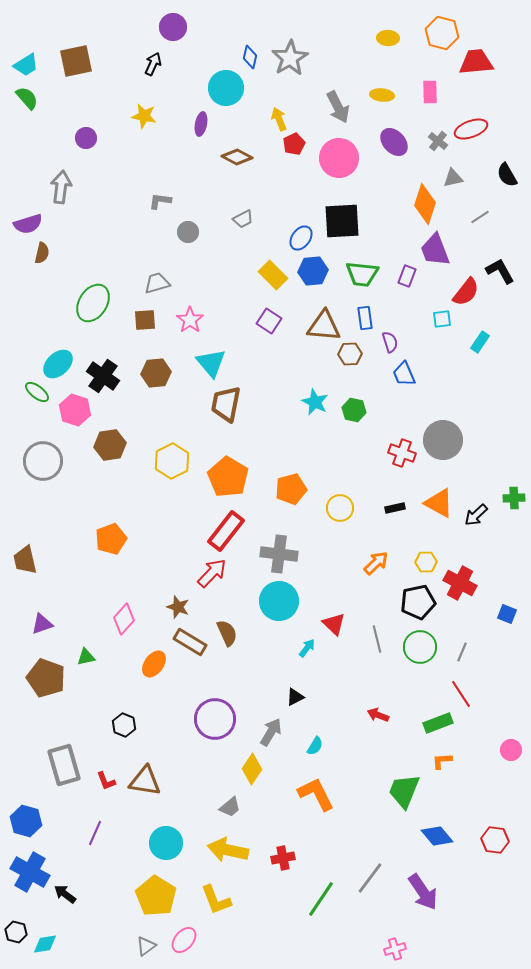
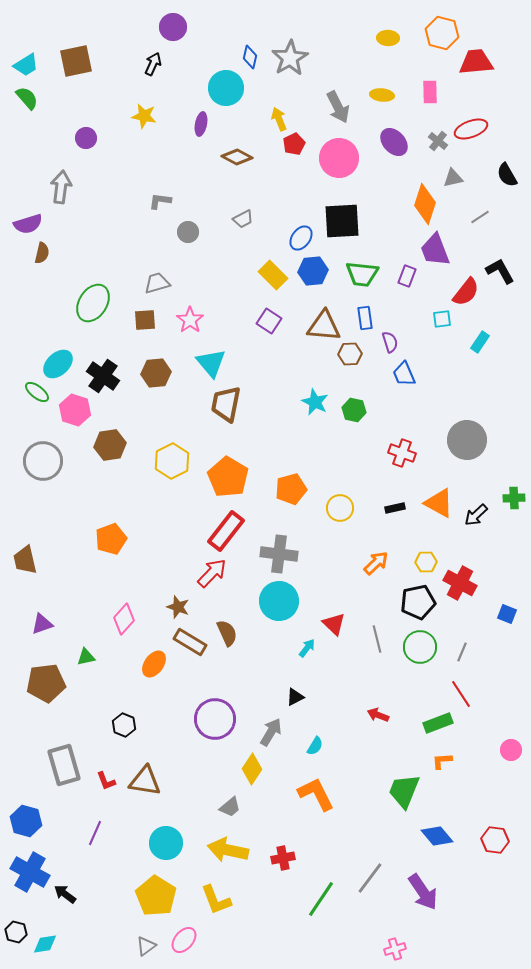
gray circle at (443, 440): moved 24 px right
brown pentagon at (46, 678): moved 5 px down; rotated 27 degrees counterclockwise
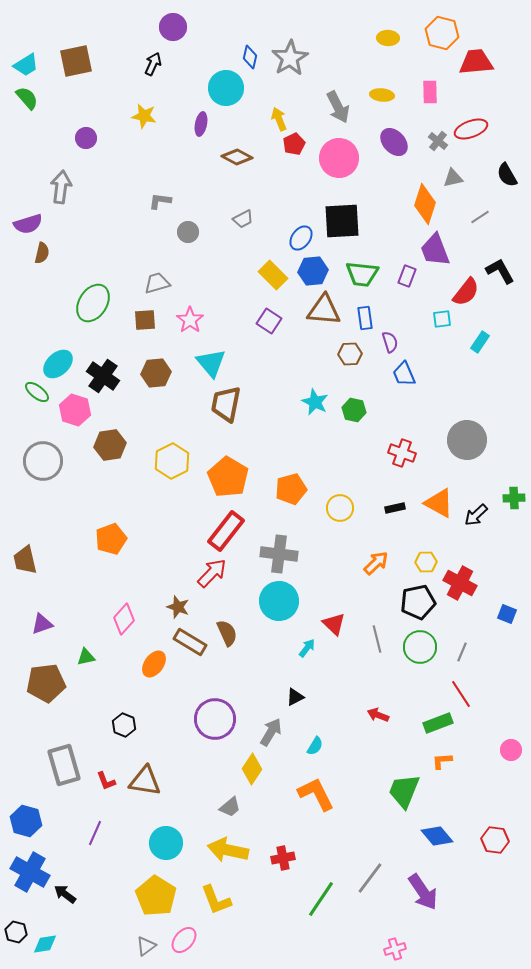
brown triangle at (324, 326): moved 16 px up
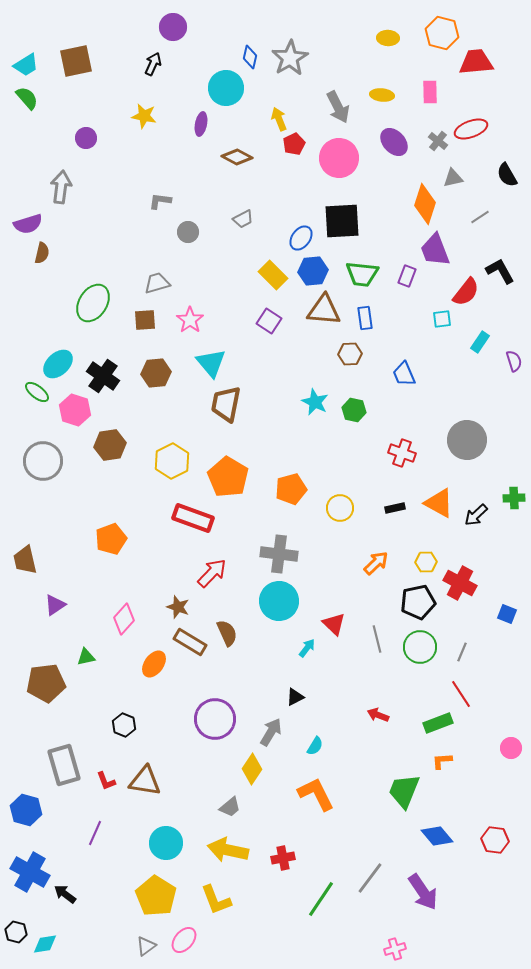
purple semicircle at (390, 342): moved 124 px right, 19 px down
red rectangle at (226, 531): moved 33 px left, 13 px up; rotated 72 degrees clockwise
purple triangle at (42, 624): moved 13 px right, 19 px up; rotated 15 degrees counterclockwise
pink circle at (511, 750): moved 2 px up
blue hexagon at (26, 821): moved 11 px up
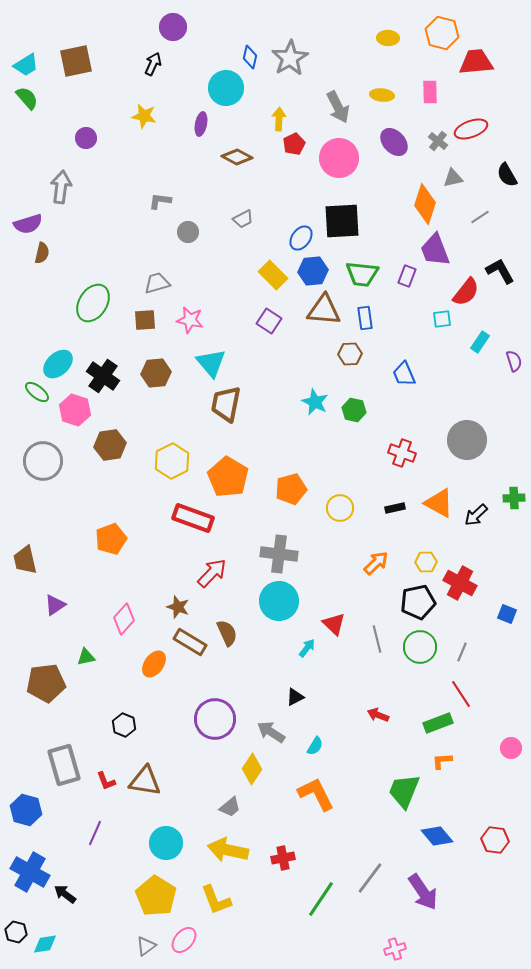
yellow arrow at (279, 119): rotated 25 degrees clockwise
pink star at (190, 320): rotated 24 degrees counterclockwise
gray arrow at (271, 732): rotated 88 degrees counterclockwise
